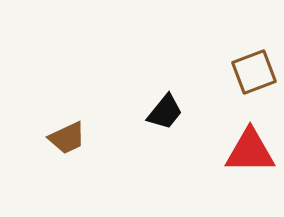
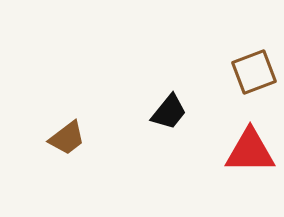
black trapezoid: moved 4 px right
brown trapezoid: rotated 12 degrees counterclockwise
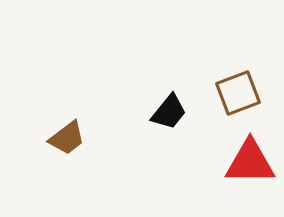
brown square: moved 16 px left, 21 px down
red triangle: moved 11 px down
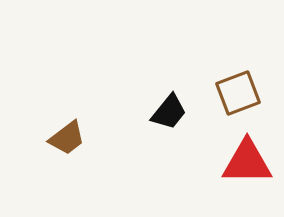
red triangle: moved 3 px left
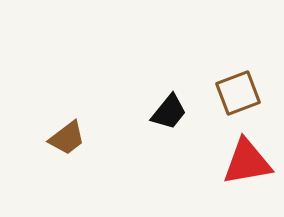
red triangle: rotated 10 degrees counterclockwise
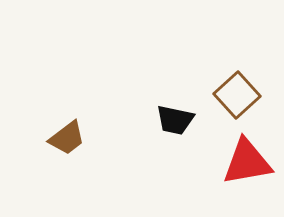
brown square: moved 1 px left, 2 px down; rotated 21 degrees counterclockwise
black trapezoid: moved 6 px right, 8 px down; rotated 63 degrees clockwise
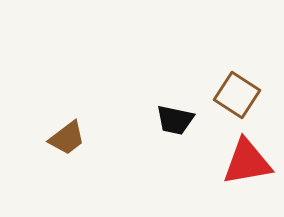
brown square: rotated 15 degrees counterclockwise
